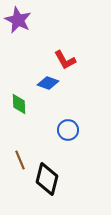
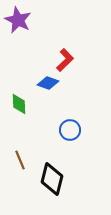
red L-shape: rotated 105 degrees counterclockwise
blue circle: moved 2 px right
black diamond: moved 5 px right
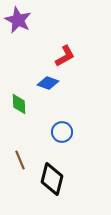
red L-shape: moved 4 px up; rotated 15 degrees clockwise
blue circle: moved 8 px left, 2 px down
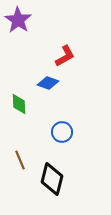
purple star: rotated 8 degrees clockwise
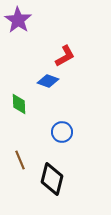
blue diamond: moved 2 px up
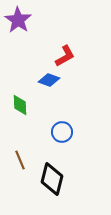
blue diamond: moved 1 px right, 1 px up
green diamond: moved 1 px right, 1 px down
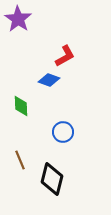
purple star: moved 1 px up
green diamond: moved 1 px right, 1 px down
blue circle: moved 1 px right
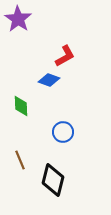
black diamond: moved 1 px right, 1 px down
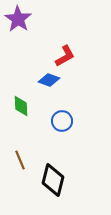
blue circle: moved 1 px left, 11 px up
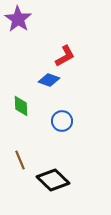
black diamond: rotated 60 degrees counterclockwise
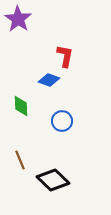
red L-shape: rotated 50 degrees counterclockwise
